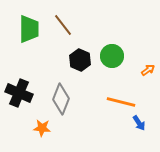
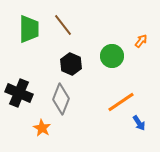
black hexagon: moved 9 px left, 4 px down
orange arrow: moved 7 px left, 29 px up; rotated 16 degrees counterclockwise
orange line: rotated 48 degrees counterclockwise
orange star: rotated 24 degrees clockwise
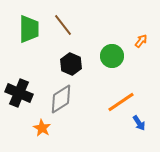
gray diamond: rotated 36 degrees clockwise
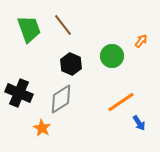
green trapezoid: rotated 20 degrees counterclockwise
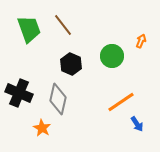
orange arrow: rotated 16 degrees counterclockwise
gray diamond: moved 3 px left; rotated 44 degrees counterclockwise
blue arrow: moved 2 px left, 1 px down
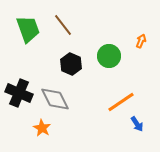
green trapezoid: moved 1 px left
green circle: moved 3 px left
gray diamond: moved 3 px left; rotated 40 degrees counterclockwise
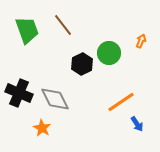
green trapezoid: moved 1 px left, 1 px down
green circle: moved 3 px up
black hexagon: moved 11 px right; rotated 10 degrees clockwise
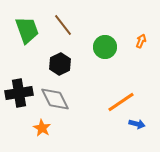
green circle: moved 4 px left, 6 px up
black hexagon: moved 22 px left
black cross: rotated 32 degrees counterclockwise
blue arrow: rotated 42 degrees counterclockwise
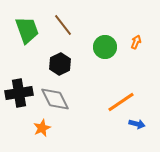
orange arrow: moved 5 px left, 1 px down
orange star: rotated 18 degrees clockwise
